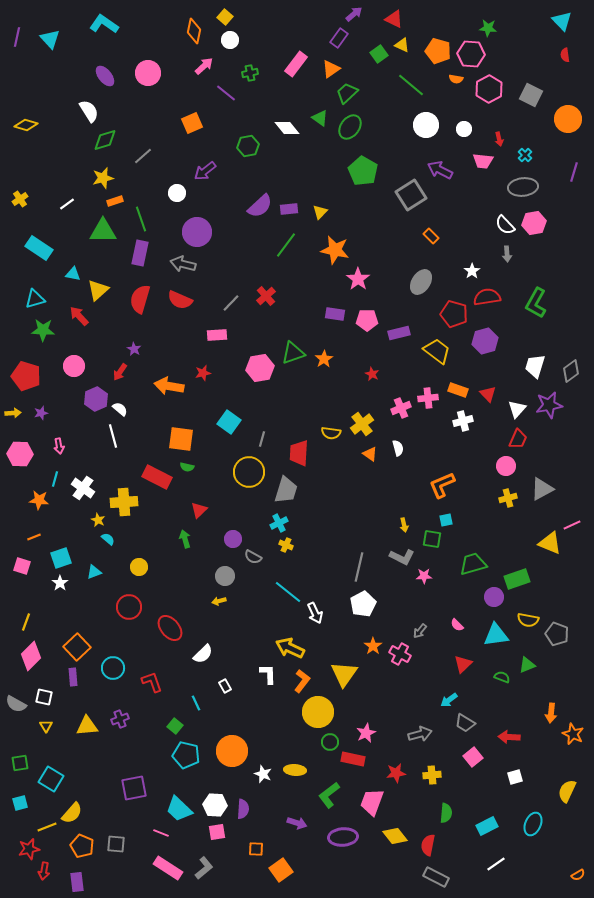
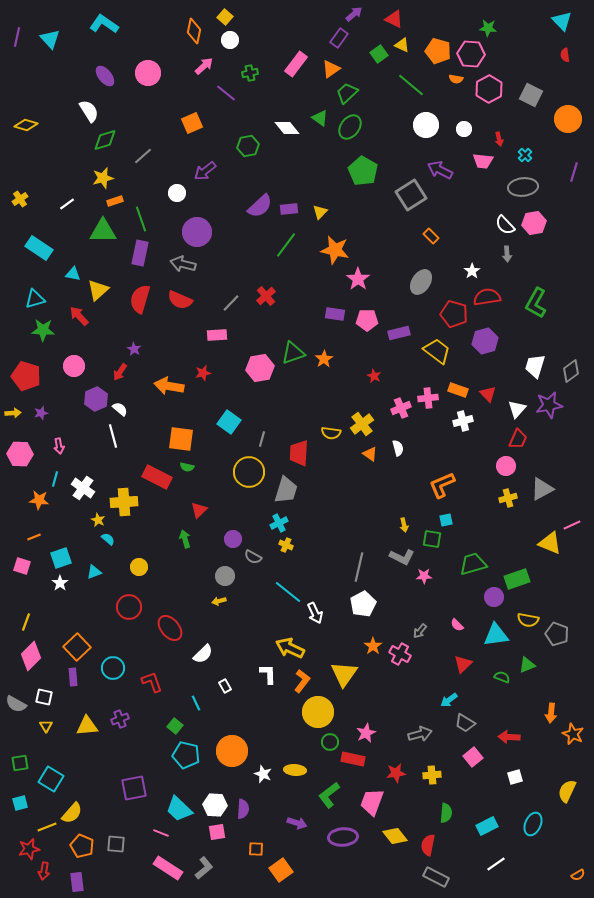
red star at (372, 374): moved 2 px right, 2 px down
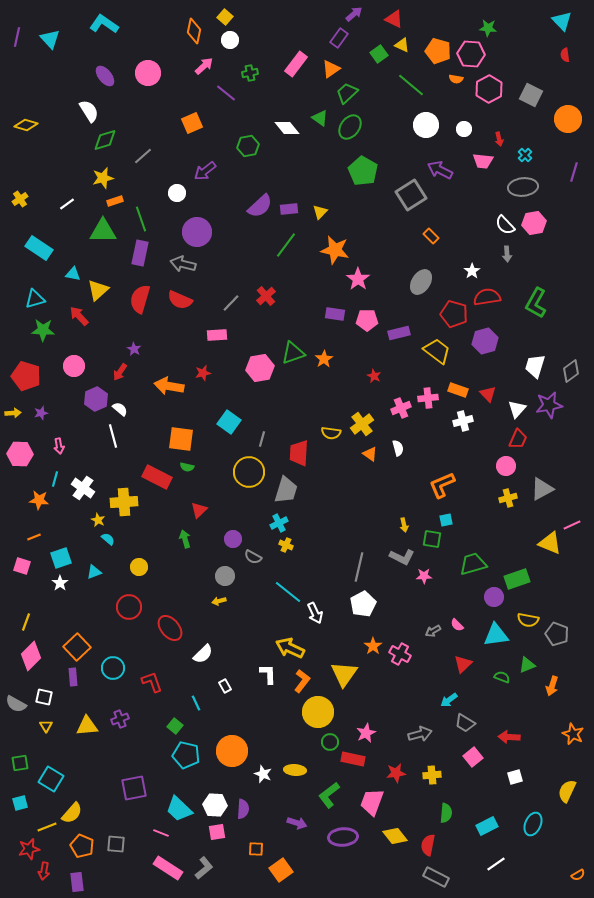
gray arrow at (420, 631): moved 13 px right; rotated 21 degrees clockwise
orange arrow at (551, 713): moved 1 px right, 27 px up; rotated 12 degrees clockwise
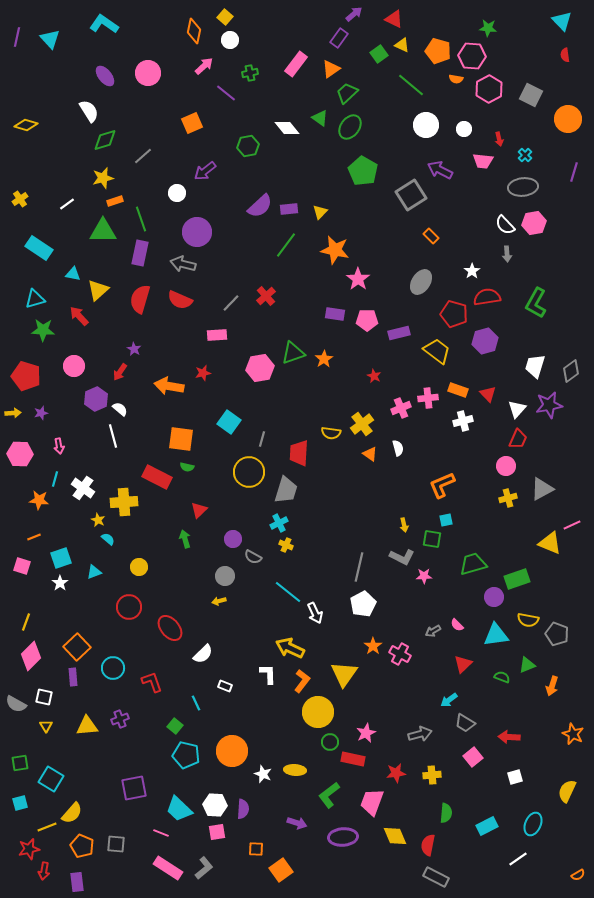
pink hexagon at (471, 54): moved 1 px right, 2 px down
white rectangle at (225, 686): rotated 40 degrees counterclockwise
yellow diamond at (395, 836): rotated 15 degrees clockwise
white line at (496, 864): moved 22 px right, 5 px up
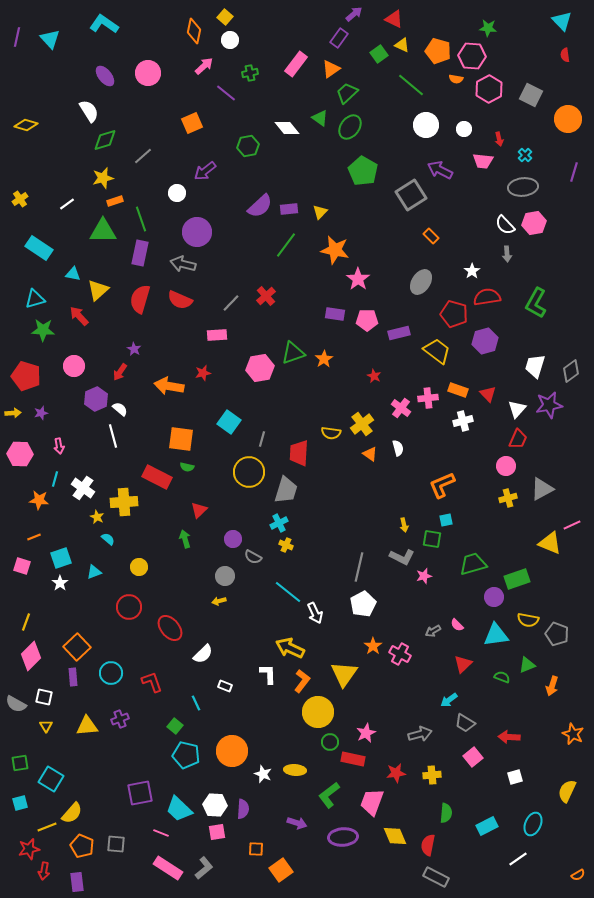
pink cross at (401, 408): rotated 30 degrees counterclockwise
yellow star at (98, 520): moved 1 px left, 3 px up
pink star at (424, 576): rotated 14 degrees counterclockwise
cyan circle at (113, 668): moved 2 px left, 5 px down
purple square at (134, 788): moved 6 px right, 5 px down
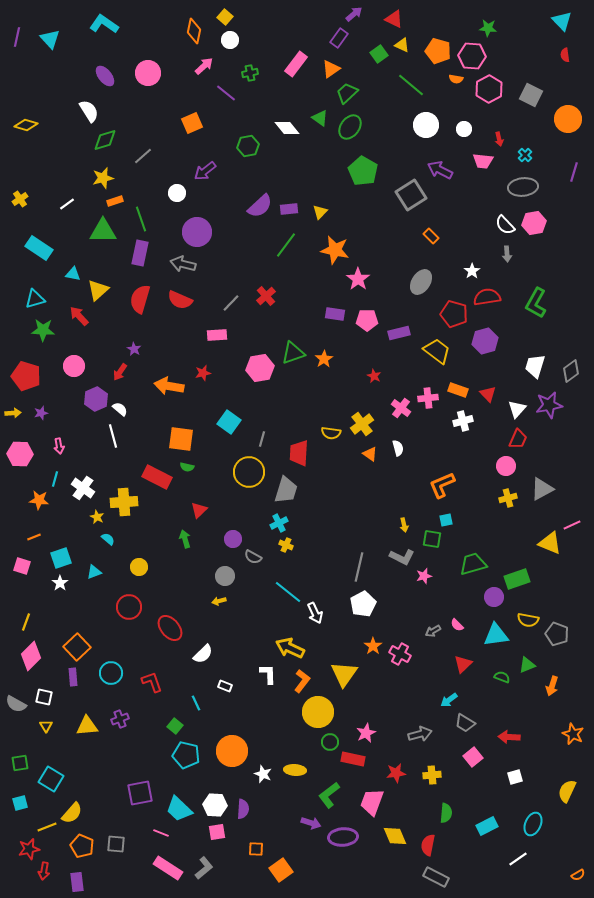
purple arrow at (297, 823): moved 14 px right
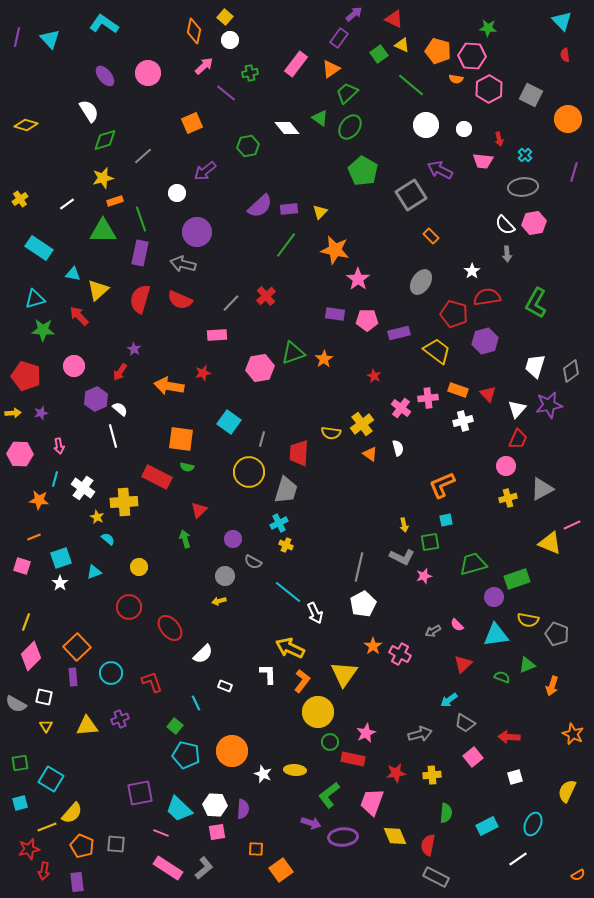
green square at (432, 539): moved 2 px left, 3 px down; rotated 18 degrees counterclockwise
gray semicircle at (253, 557): moved 5 px down
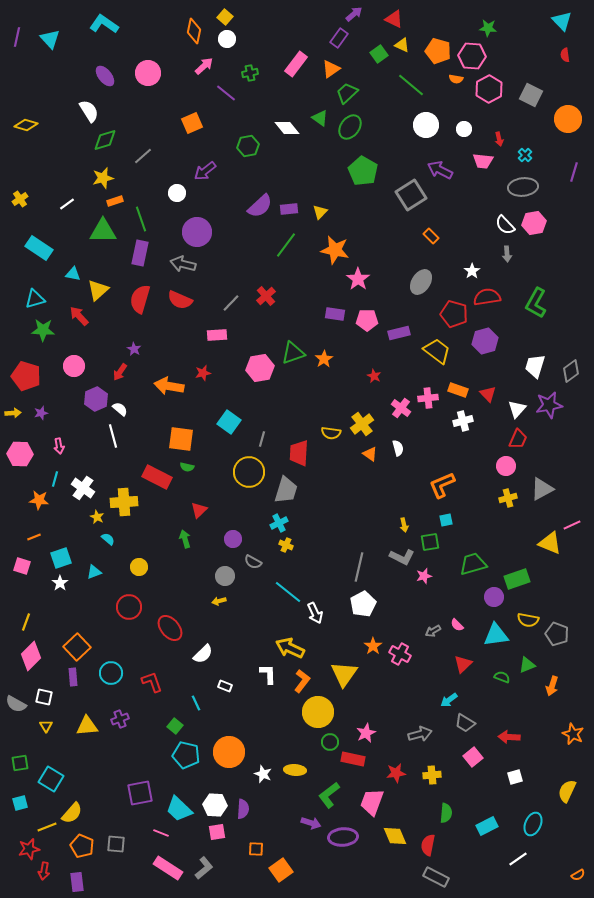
white circle at (230, 40): moved 3 px left, 1 px up
orange circle at (232, 751): moved 3 px left, 1 px down
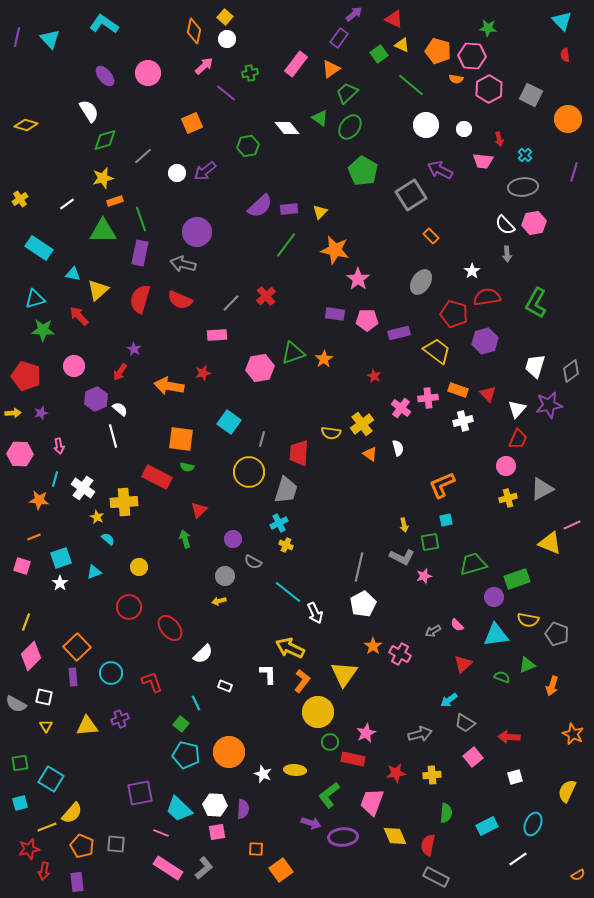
white circle at (177, 193): moved 20 px up
green square at (175, 726): moved 6 px right, 2 px up
